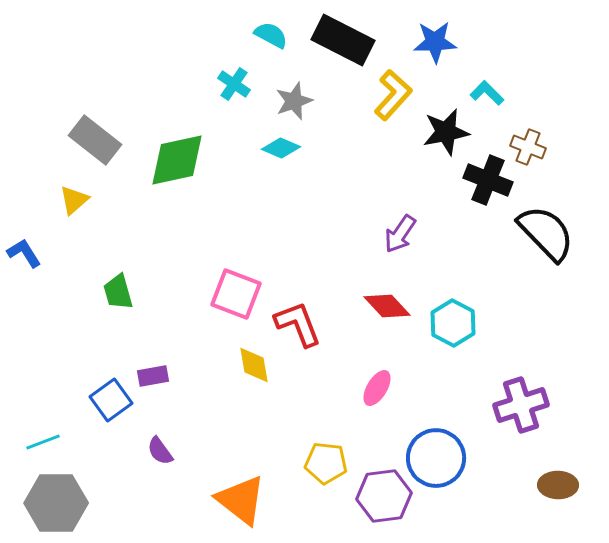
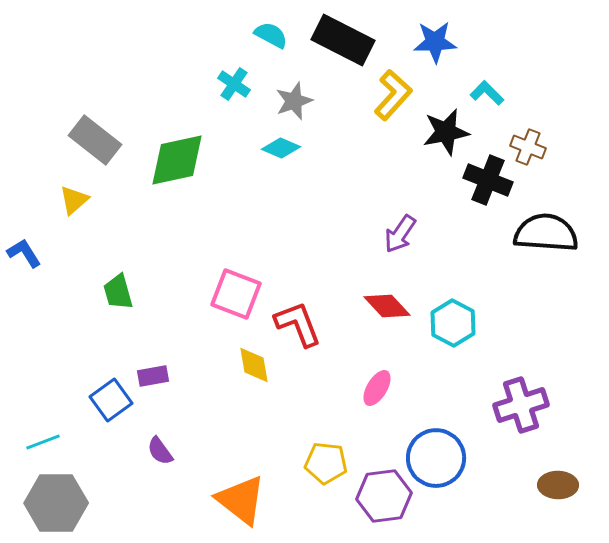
black semicircle: rotated 42 degrees counterclockwise
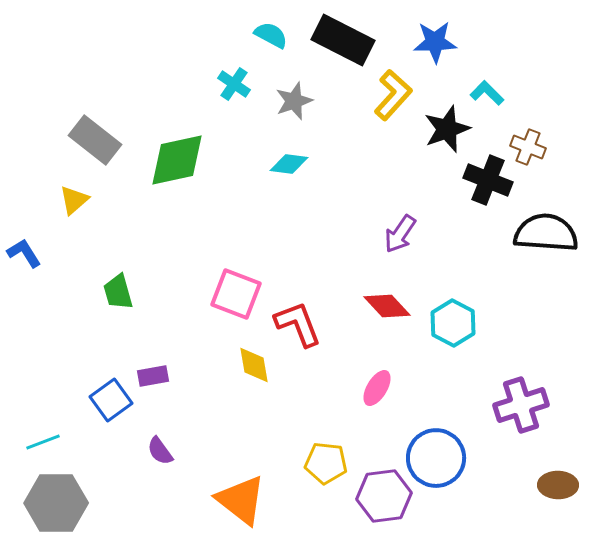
black star: moved 1 px right, 3 px up; rotated 9 degrees counterclockwise
cyan diamond: moved 8 px right, 16 px down; rotated 15 degrees counterclockwise
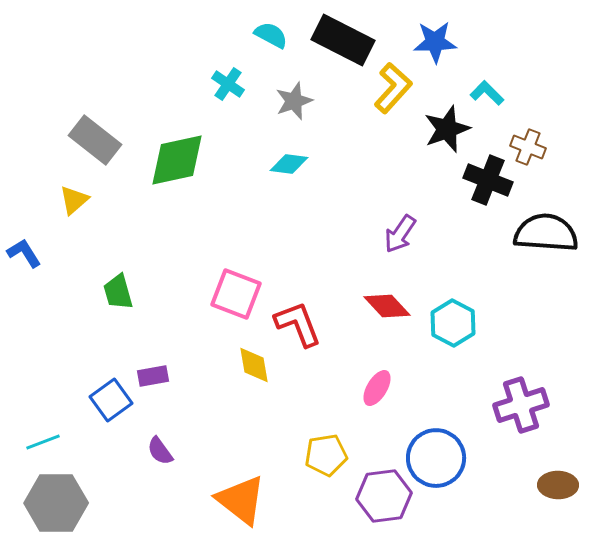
cyan cross: moved 6 px left
yellow L-shape: moved 7 px up
yellow pentagon: moved 8 px up; rotated 15 degrees counterclockwise
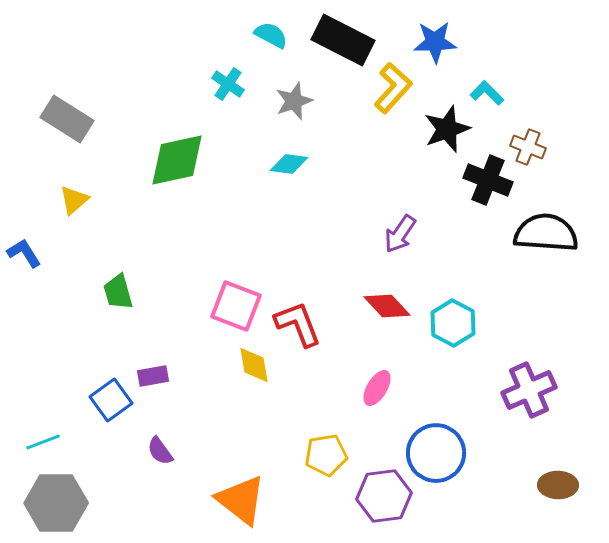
gray rectangle: moved 28 px left, 21 px up; rotated 6 degrees counterclockwise
pink square: moved 12 px down
purple cross: moved 8 px right, 15 px up; rotated 6 degrees counterclockwise
blue circle: moved 5 px up
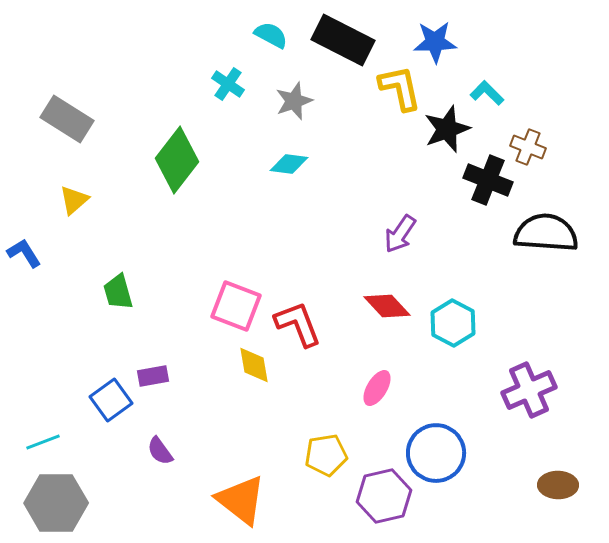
yellow L-shape: moved 7 px right; rotated 54 degrees counterclockwise
green diamond: rotated 40 degrees counterclockwise
purple hexagon: rotated 6 degrees counterclockwise
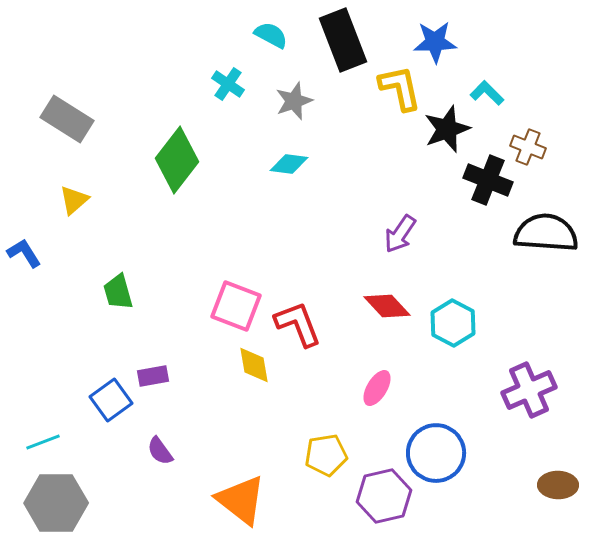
black rectangle: rotated 42 degrees clockwise
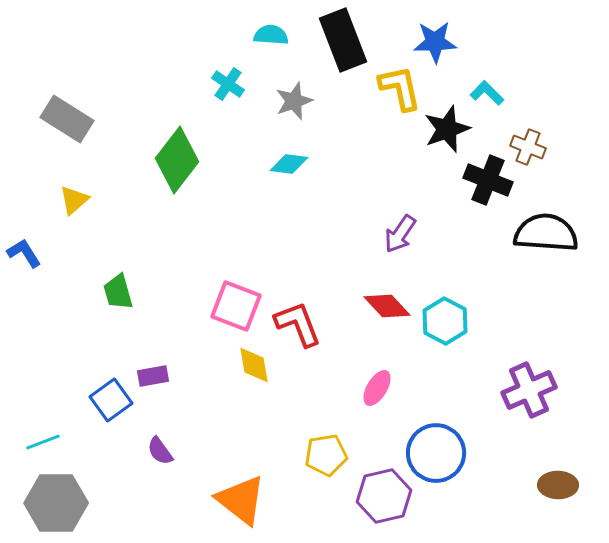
cyan semicircle: rotated 24 degrees counterclockwise
cyan hexagon: moved 8 px left, 2 px up
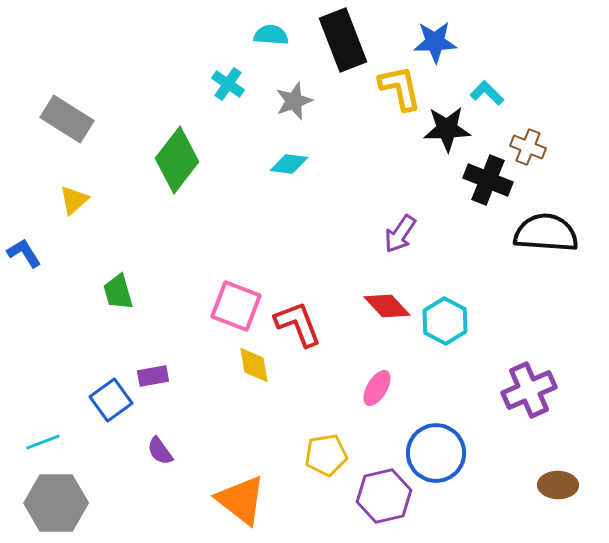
black star: rotated 18 degrees clockwise
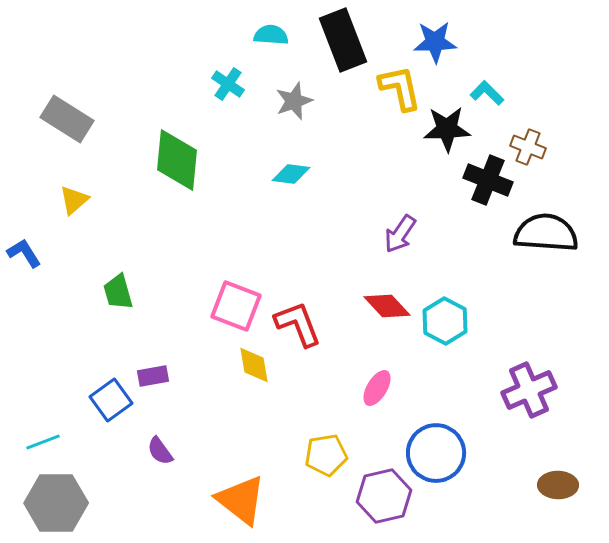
green diamond: rotated 32 degrees counterclockwise
cyan diamond: moved 2 px right, 10 px down
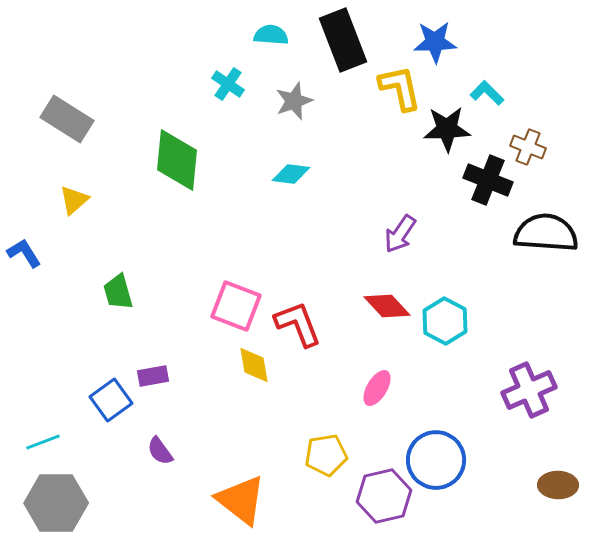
blue circle: moved 7 px down
